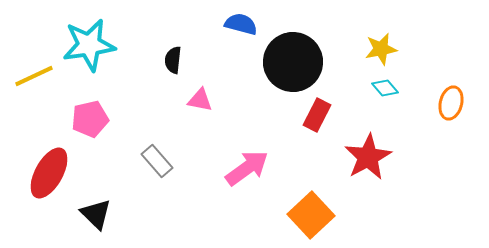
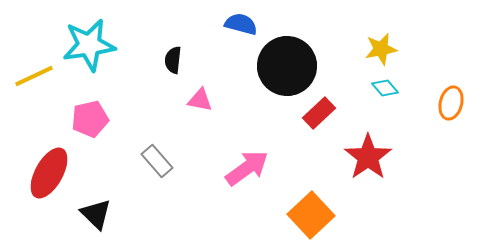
black circle: moved 6 px left, 4 px down
red rectangle: moved 2 px right, 2 px up; rotated 20 degrees clockwise
red star: rotated 6 degrees counterclockwise
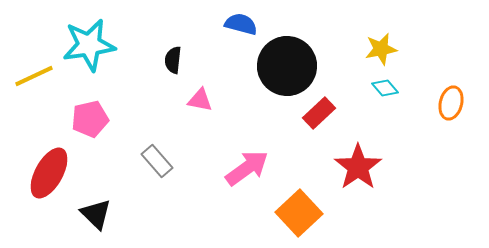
red star: moved 10 px left, 10 px down
orange square: moved 12 px left, 2 px up
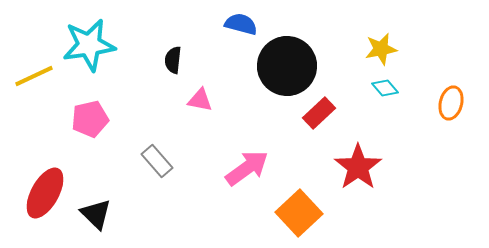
red ellipse: moved 4 px left, 20 px down
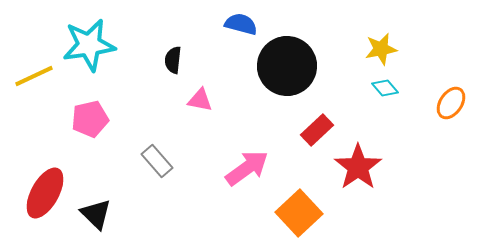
orange ellipse: rotated 20 degrees clockwise
red rectangle: moved 2 px left, 17 px down
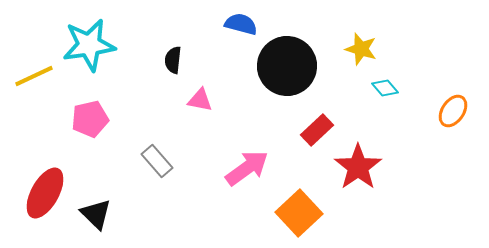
yellow star: moved 20 px left; rotated 28 degrees clockwise
orange ellipse: moved 2 px right, 8 px down
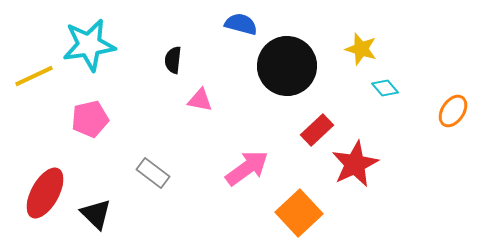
gray rectangle: moved 4 px left, 12 px down; rotated 12 degrees counterclockwise
red star: moved 3 px left, 3 px up; rotated 9 degrees clockwise
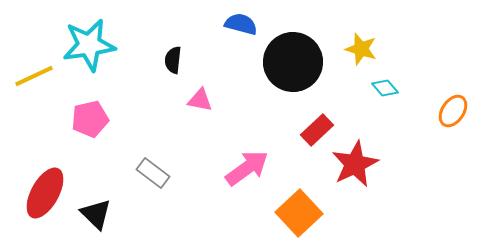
black circle: moved 6 px right, 4 px up
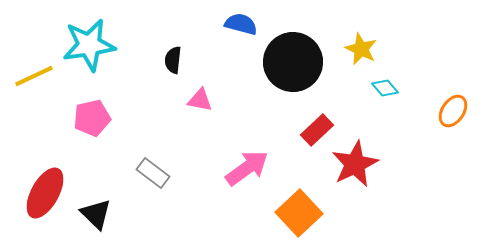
yellow star: rotated 8 degrees clockwise
pink pentagon: moved 2 px right, 1 px up
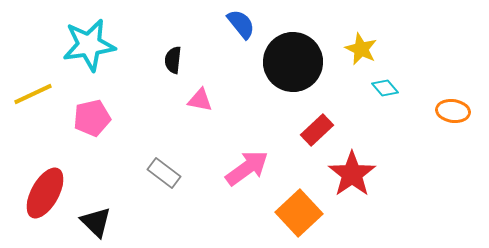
blue semicircle: rotated 36 degrees clockwise
yellow line: moved 1 px left, 18 px down
orange ellipse: rotated 64 degrees clockwise
red star: moved 3 px left, 10 px down; rotated 9 degrees counterclockwise
gray rectangle: moved 11 px right
black triangle: moved 8 px down
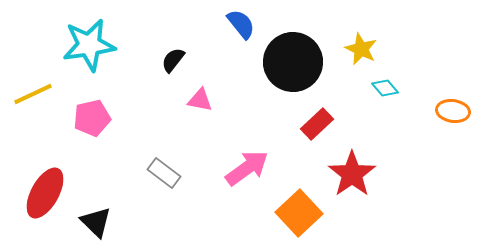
black semicircle: rotated 32 degrees clockwise
red rectangle: moved 6 px up
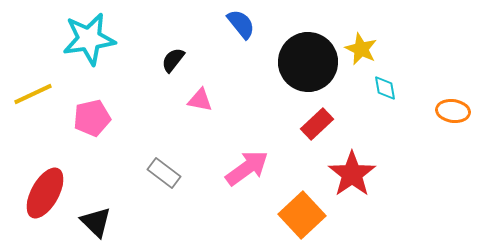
cyan star: moved 6 px up
black circle: moved 15 px right
cyan diamond: rotated 32 degrees clockwise
orange square: moved 3 px right, 2 px down
